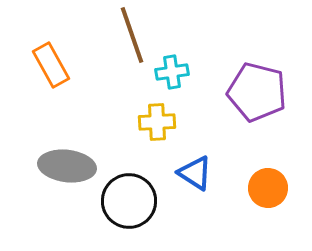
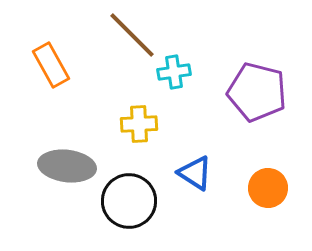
brown line: rotated 26 degrees counterclockwise
cyan cross: moved 2 px right
yellow cross: moved 18 px left, 2 px down
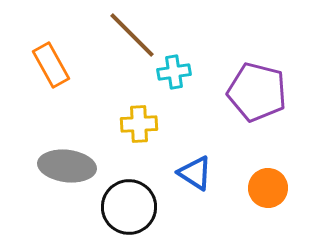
black circle: moved 6 px down
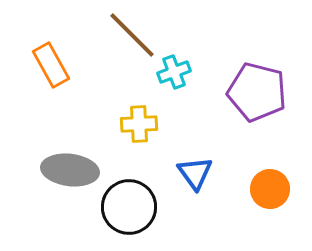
cyan cross: rotated 12 degrees counterclockwise
gray ellipse: moved 3 px right, 4 px down
blue triangle: rotated 21 degrees clockwise
orange circle: moved 2 px right, 1 px down
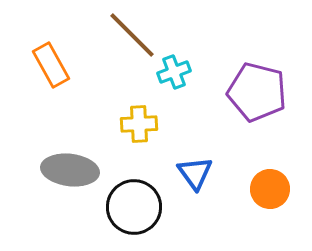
black circle: moved 5 px right
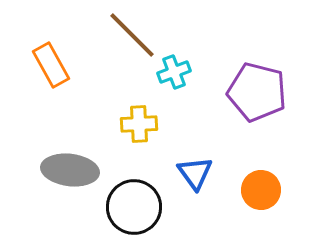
orange circle: moved 9 px left, 1 px down
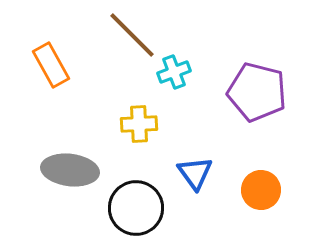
black circle: moved 2 px right, 1 px down
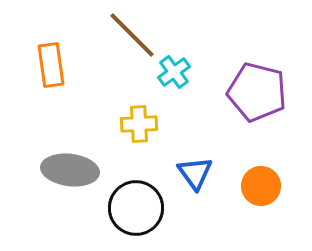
orange rectangle: rotated 21 degrees clockwise
cyan cross: rotated 16 degrees counterclockwise
orange circle: moved 4 px up
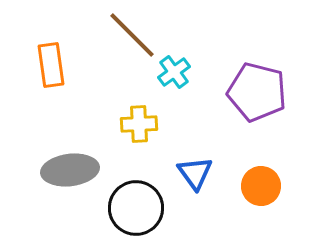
gray ellipse: rotated 14 degrees counterclockwise
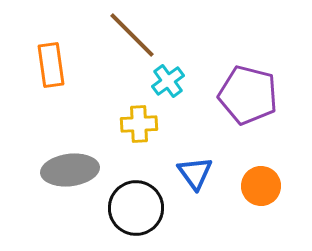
cyan cross: moved 6 px left, 9 px down
purple pentagon: moved 9 px left, 3 px down
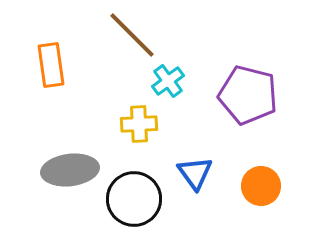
black circle: moved 2 px left, 9 px up
